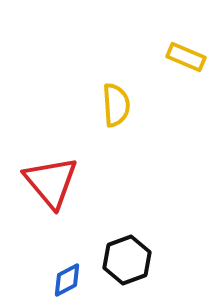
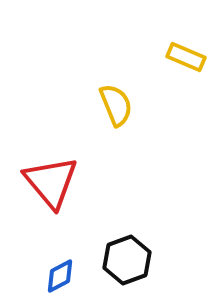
yellow semicircle: rotated 18 degrees counterclockwise
blue diamond: moved 7 px left, 4 px up
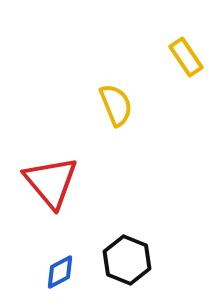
yellow rectangle: rotated 33 degrees clockwise
black hexagon: rotated 18 degrees counterclockwise
blue diamond: moved 4 px up
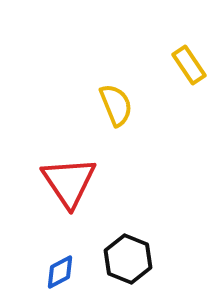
yellow rectangle: moved 3 px right, 8 px down
red triangle: moved 18 px right; rotated 6 degrees clockwise
black hexagon: moved 1 px right, 1 px up
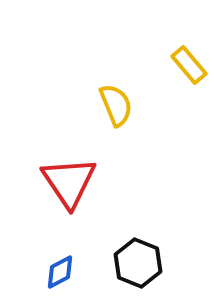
yellow rectangle: rotated 6 degrees counterclockwise
black hexagon: moved 10 px right, 4 px down
